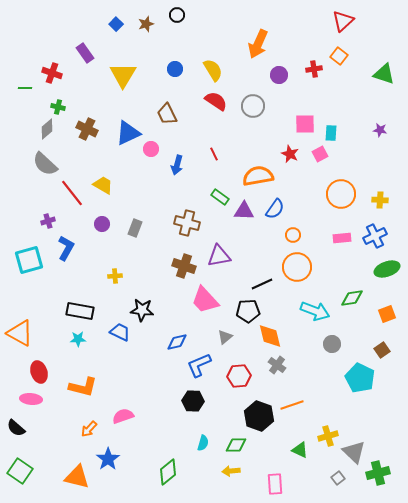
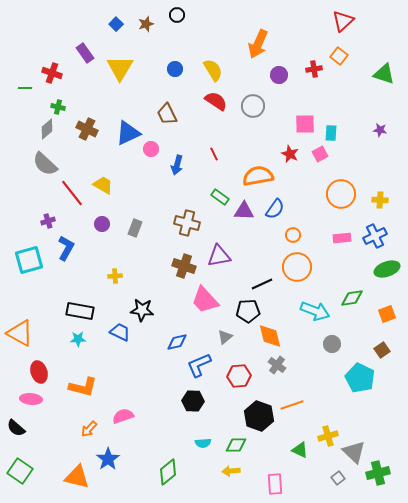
yellow triangle at (123, 75): moved 3 px left, 7 px up
cyan semicircle at (203, 443): rotated 70 degrees clockwise
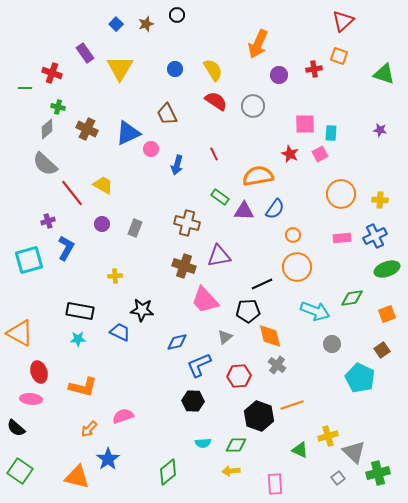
orange square at (339, 56): rotated 18 degrees counterclockwise
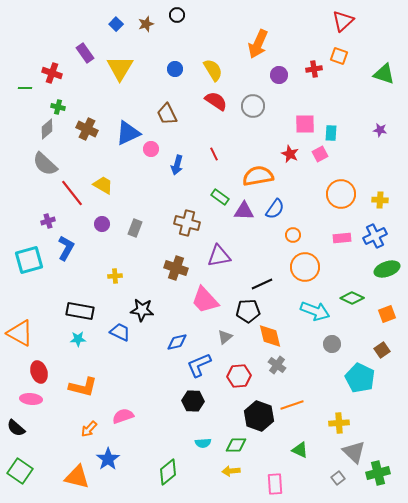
brown cross at (184, 266): moved 8 px left, 2 px down
orange circle at (297, 267): moved 8 px right
green diamond at (352, 298): rotated 35 degrees clockwise
yellow cross at (328, 436): moved 11 px right, 13 px up; rotated 12 degrees clockwise
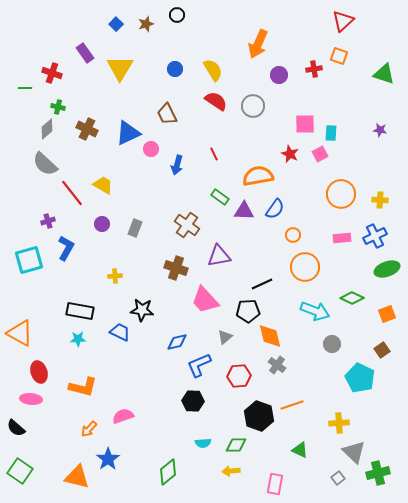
brown cross at (187, 223): moved 2 px down; rotated 20 degrees clockwise
pink rectangle at (275, 484): rotated 15 degrees clockwise
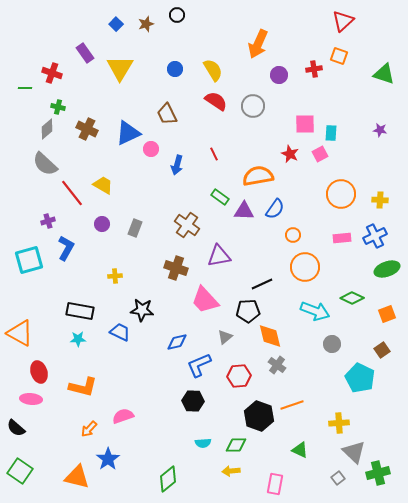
green diamond at (168, 472): moved 7 px down
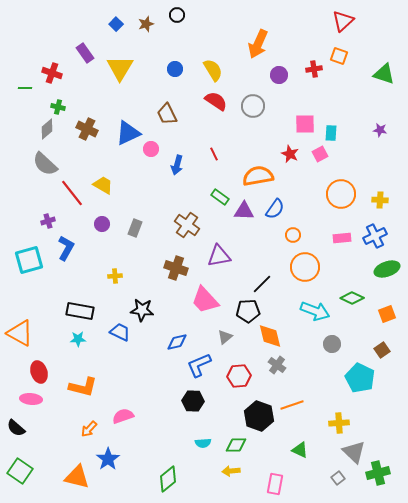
black line at (262, 284): rotated 20 degrees counterclockwise
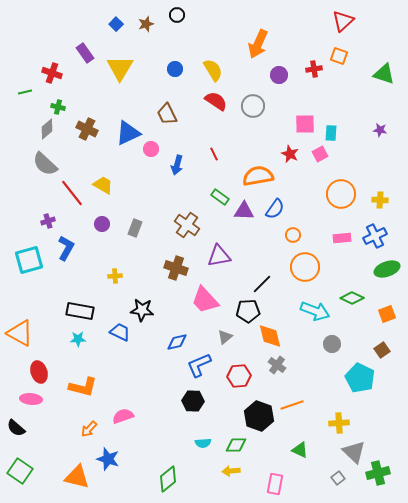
green line at (25, 88): moved 4 px down; rotated 16 degrees counterclockwise
blue star at (108, 459): rotated 20 degrees counterclockwise
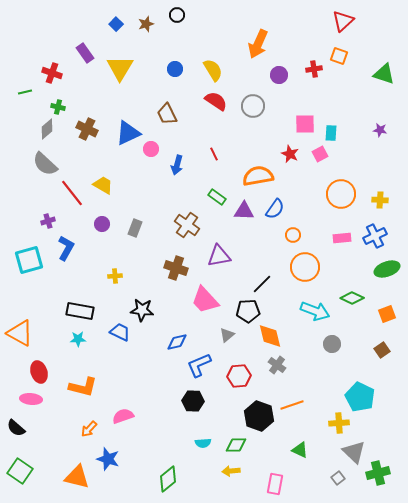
green rectangle at (220, 197): moved 3 px left
gray triangle at (225, 337): moved 2 px right, 2 px up
cyan pentagon at (360, 378): moved 19 px down
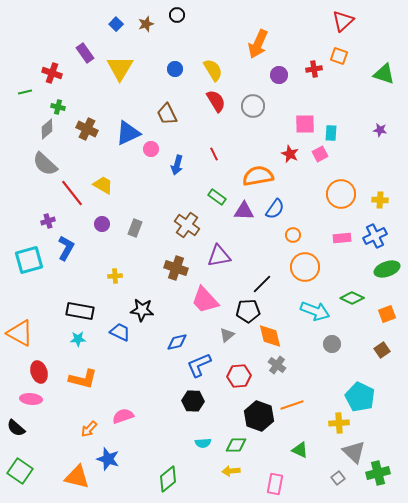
red semicircle at (216, 101): rotated 25 degrees clockwise
orange L-shape at (83, 387): moved 8 px up
